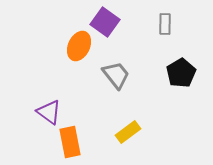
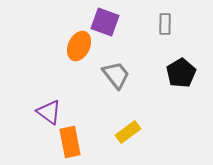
purple square: rotated 16 degrees counterclockwise
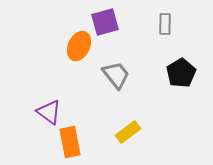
purple square: rotated 36 degrees counterclockwise
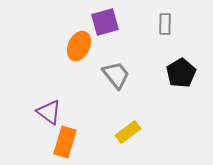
orange rectangle: moved 5 px left; rotated 28 degrees clockwise
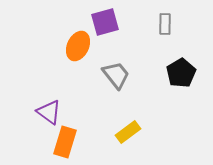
orange ellipse: moved 1 px left
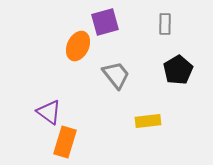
black pentagon: moved 3 px left, 3 px up
yellow rectangle: moved 20 px right, 11 px up; rotated 30 degrees clockwise
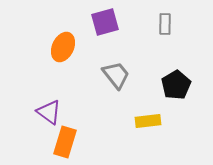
orange ellipse: moved 15 px left, 1 px down
black pentagon: moved 2 px left, 15 px down
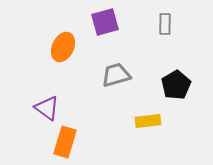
gray trapezoid: rotated 68 degrees counterclockwise
purple triangle: moved 2 px left, 4 px up
